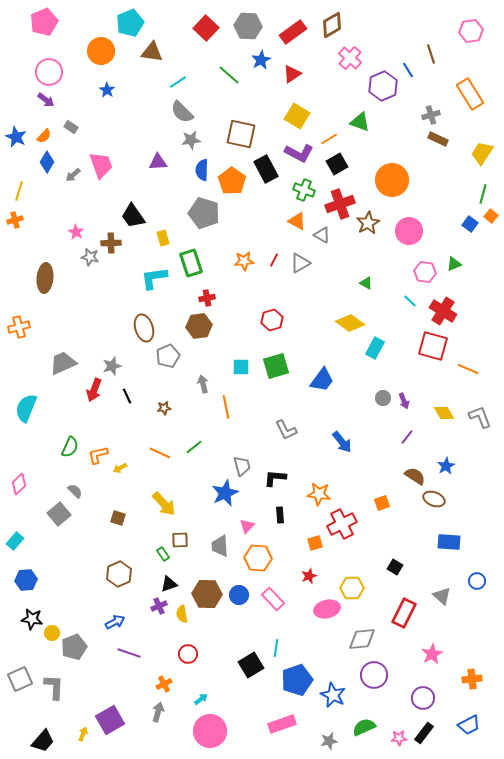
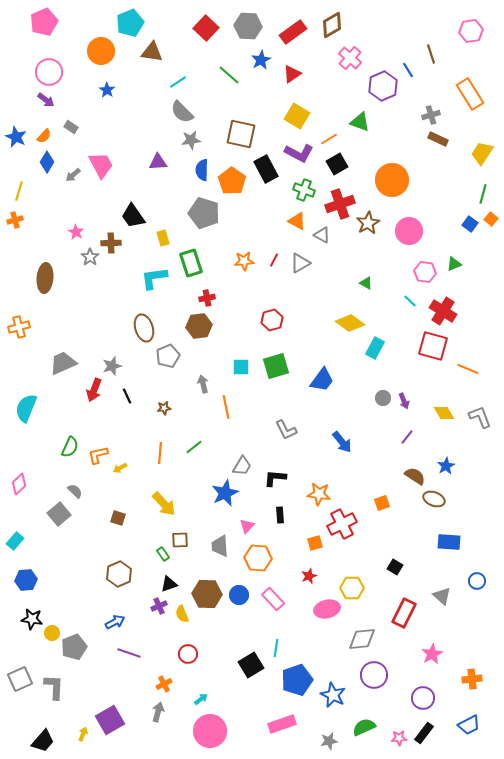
pink trapezoid at (101, 165): rotated 8 degrees counterclockwise
orange square at (491, 216): moved 3 px down
gray star at (90, 257): rotated 24 degrees clockwise
orange line at (160, 453): rotated 70 degrees clockwise
gray trapezoid at (242, 466): rotated 45 degrees clockwise
yellow semicircle at (182, 614): rotated 12 degrees counterclockwise
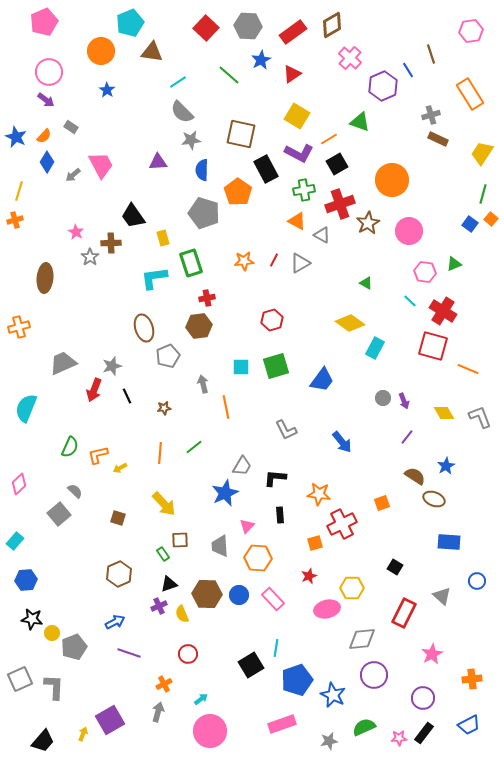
orange pentagon at (232, 181): moved 6 px right, 11 px down
green cross at (304, 190): rotated 30 degrees counterclockwise
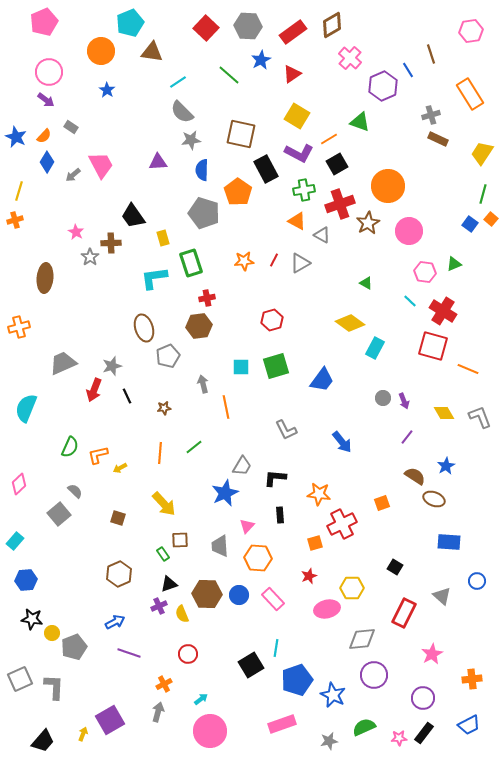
orange circle at (392, 180): moved 4 px left, 6 px down
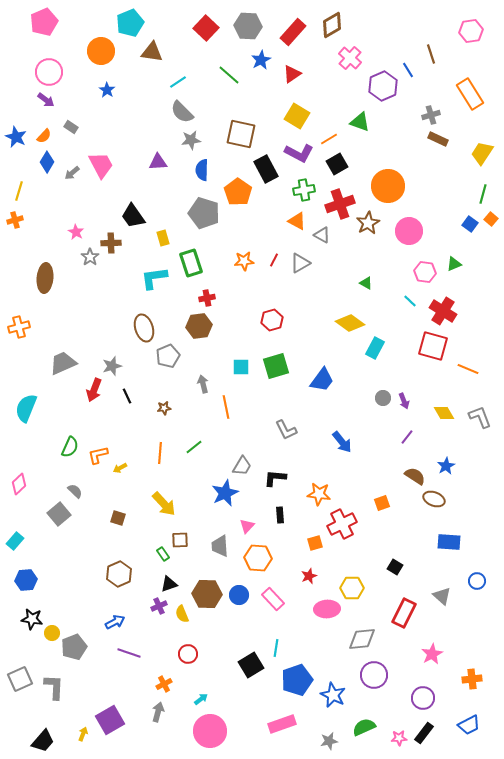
red rectangle at (293, 32): rotated 12 degrees counterclockwise
gray arrow at (73, 175): moved 1 px left, 2 px up
pink ellipse at (327, 609): rotated 10 degrees clockwise
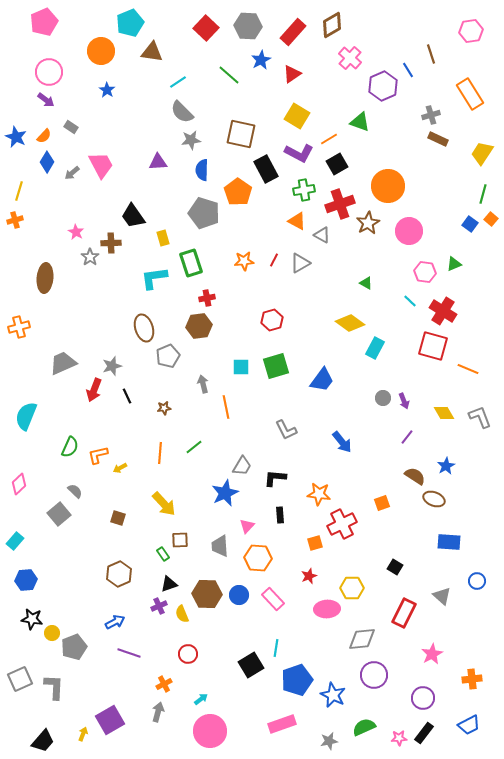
cyan semicircle at (26, 408): moved 8 px down
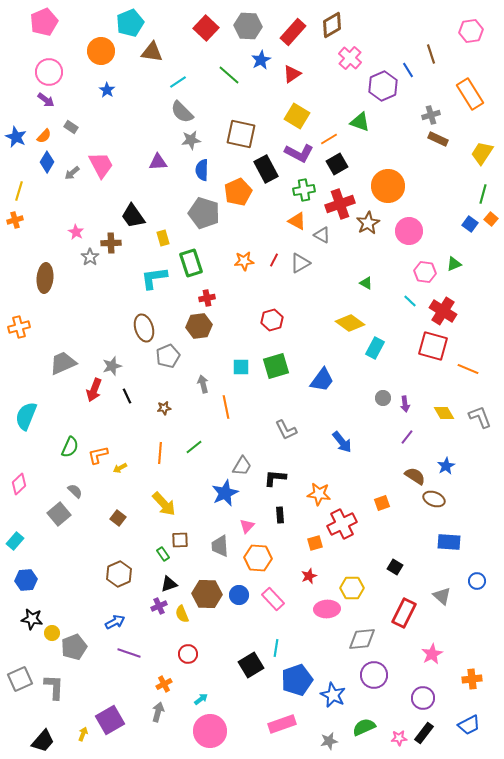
orange pentagon at (238, 192): rotated 12 degrees clockwise
purple arrow at (404, 401): moved 1 px right, 3 px down; rotated 14 degrees clockwise
brown square at (118, 518): rotated 21 degrees clockwise
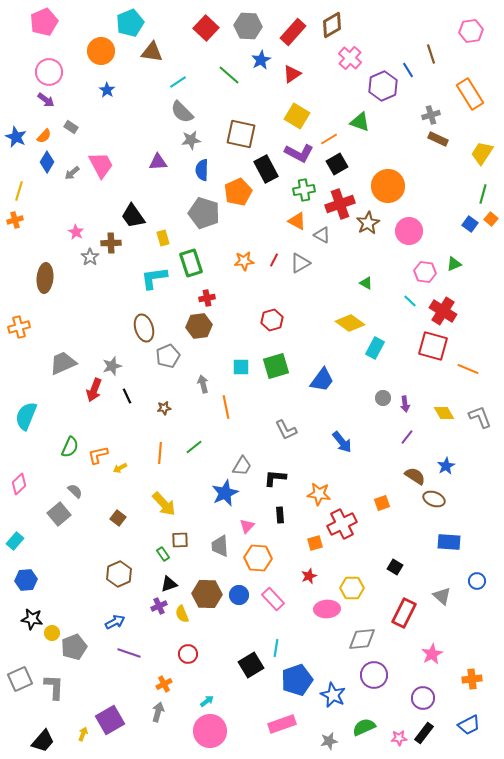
cyan arrow at (201, 699): moved 6 px right, 2 px down
